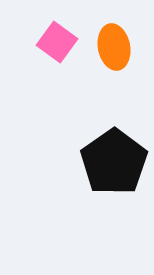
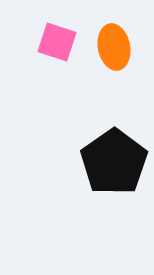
pink square: rotated 18 degrees counterclockwise
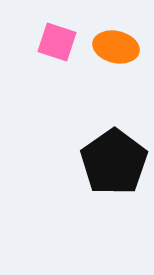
orange ellipse: moved 2 px right; rotated 66 degrees counterclockwise
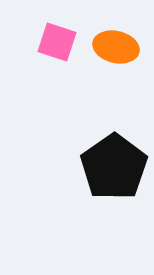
black pentagon: moved 5 px down
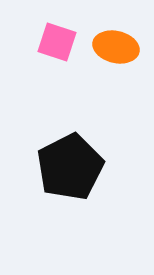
black pentagon: moved 44 px left; rotated 8 degrees clockwise
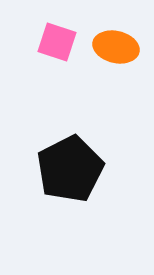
black pentagon: moved 2 px down
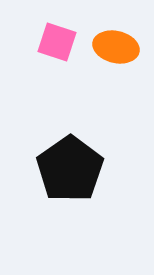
black pentagon: rotated 8 degrees counterclockwise
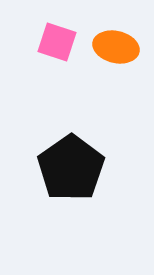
black pentagon: moved 1 px right, 1 px up
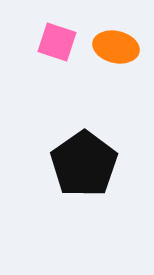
black pentagon: moved 13 px right, 4 px up
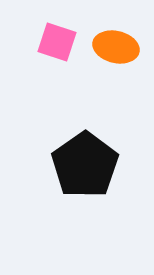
black pentagon: moved 1 px right, 1 px down
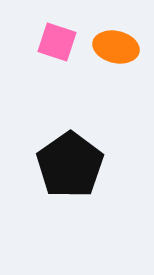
black pentagon: moved 15 px left
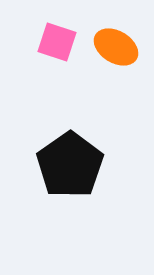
orange ellipse: rotated 18 degrees clockwise
